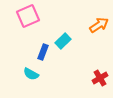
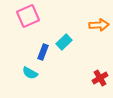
orange arrow: rotated 30 degrees clockwise
cyan rectangle: moved 1 px right, 1 px down
cyan semicircle: moved 1 px left, 1 px up
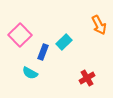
pink square: moved 8 px left, 19 px down; rotated 20 degrees counterclockwise
orange arrow: rotated 66 degrees clockwise
red cross: moved 13 px left
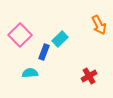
cyan rectangle: moved 4 px left, 3 px up
blue rectangle: moved 1 px right
cyan semicircle: rotated 147 degrees clockwise
red cross: moved 2 px right, 2 px up
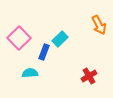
pink square: moved 1 px left, 3 px down
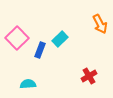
orange arrow: moved 1 px right, 1 px up
pink square: moved 2 px left
blue rectangle: moved 4 px left, 2 px up
cyan semicircle: moved 2 px left, 11 px down
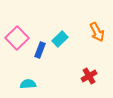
orange arrow: moved 3 px left, 8 px down
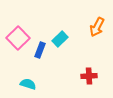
orange arrow: moved 5 px up; rotated 54 degrees clockwise
pink square: moved 1 px right
red cross: rotated 28 degrees clockwise
cyan semicircle: rotated 21 degrees clockwise
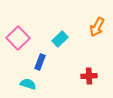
blue rectangle: moved 12 px down
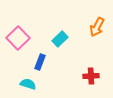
red cross: moved 2 px right
